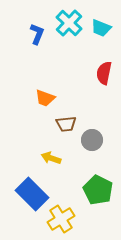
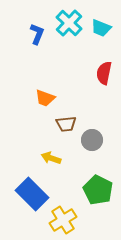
yellow cross: moved 2 px right, 1 px down
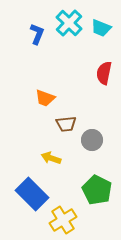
green pentagon: moved 1 px left
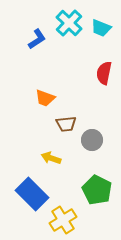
blue L-shape: moved 5 px down; rotated 35 degrees clockwise
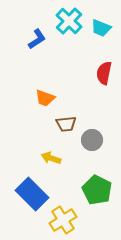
cyan cross: moved 2 px up
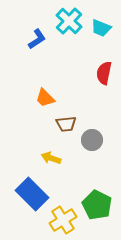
orange trapezoid: rotated 25 degrees clockwise
green pentagon: moved 15 px down
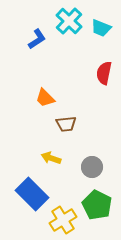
gray circle: moved 27 px down
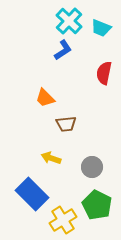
blue L-shape: moved 26 px right, 11 px down
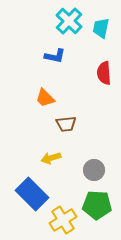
cyan trapezoid: rotated 80 degrees clockwise
blue L-shape: moved 8 px left, 6 px down; rotated 45 degrees clockwise
red semicircle: rotated 15 degrees counterclockwise
yellow arrow: rotated 36 degrees counterclockwise
gray circle: moved 2 px right, 3 px down
green pentagon: rotated 24 degrees counterclockwise
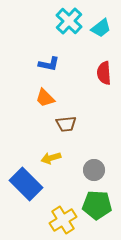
cyan trapezoid: rotated 140 degrees counterclockwise
blue L-shape: moved 6 px left, 8 px down
blue rectangle: moved 6 px left, 10 px up
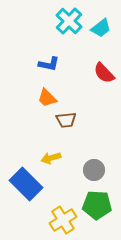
red semicircle: rotated 40 degrees counterclockwise
orange trapezoid: moved 2 px right
brown trapezoid: moved 4 px up
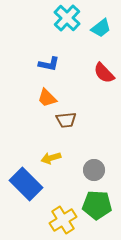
cyan cross: moved 2 px left, 3 px up
